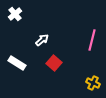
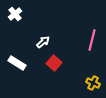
white arrow: moved 1 px right, 2 px down
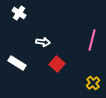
white cross: moved 4 px right, 1 px up; rotated 16 degrees counterclockwise
white arrow: rotated 48 degrees clockwise
red square: moved 3 px right, 1 px down
yellow cross: rotated 24 degrees clockwise
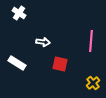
pink line: moved 1 px left, 1 px down; rotated 10 degrees counterclockwise
red square: moved 3 px right; rotated 28 degrees counterclockwise
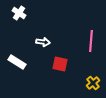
white rectangle: moved 1 px up
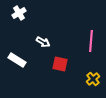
white cross: rotated 24 degrees clockwise
white arrow: rotated 24 degrees clockwise
white rectangle: moved 2 px up
yellow cross: moved 4 px up
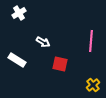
yellow cross: moved 6 px down
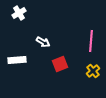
white rectangle: rotated 36 degrees counterclockwise
red square: rotated 35 degrees counterclockwise
yellow cross: moved 14 px up
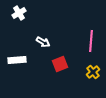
yellow cross: moved 1 px down
